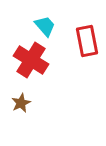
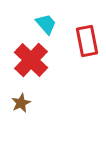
cyan trapezoid: moved 1 px right, 2 px up
red cross: rotated 12 degrees clockwise
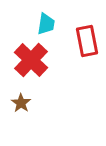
cyan trapezoid: rotated 50 degrees clockwise
brown star: rotated 12 degrees counterclockwise
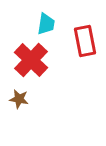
red rectangle: moved 2 px left
brown star: moved 2 px left, 4 px up; rotated 24 degrees counterclockwise
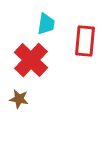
red rectangle: rotated 16 degrees clockwise
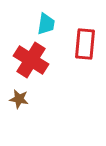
red rectangle: moved 3 px down
red cross: rotated 12 degrees counterclockwise
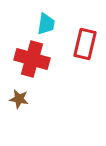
red rectangle: rotated 8 degrees clockwise
red cross: moved 1 px right, 1 px up; rotated 16 degrees counterclockwise
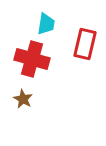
brown star: moved 4 px right; rotated 18 degrees clockwise
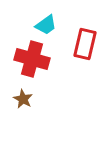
cyan trapezoid: moved 1 px down; rotated 45 degrees clockwise
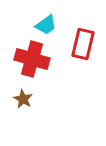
red rectangle: moved 2 px left
